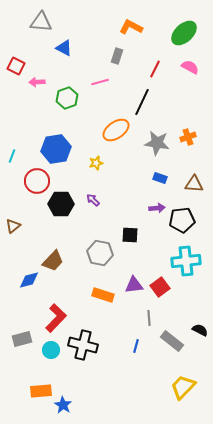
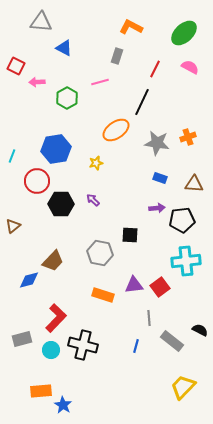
green hexagon at (67, 98): rotated 10 degrees counterclockwise
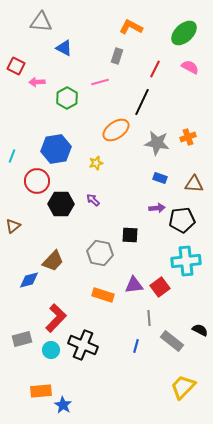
black cross at (83, 345): rotated 8 degrees clockwise
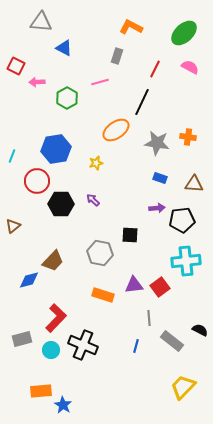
orange cross at (188, 137): rotated 28 degrees clockwise
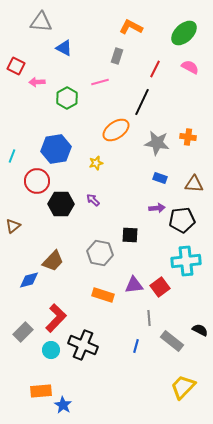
gray rectangle at (22, 339): moved 1 px right, 7 px up; rotated 30 degrees counterclockwise
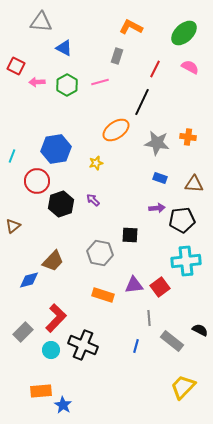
green hexagon at (67, 98): moved 13 px up
black hexagon at (61, 204): rotated 20 degrees counterclockwise
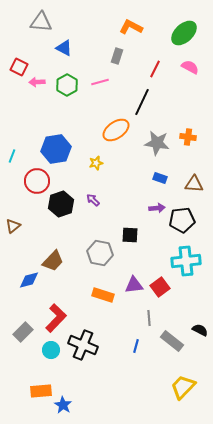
red square at (16, 66): moved 3 px right, 1 px down
